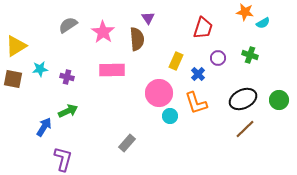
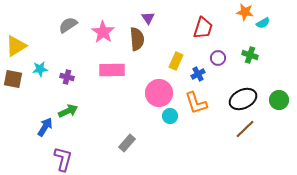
blue cross: rotated 16 degrees clockwise
blue arrow: moved 1 px right
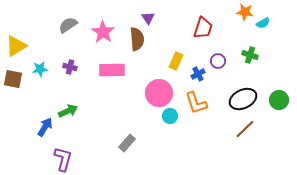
purple circle: moved 3 px down
purple cross: moved 3 px right, 10 px up
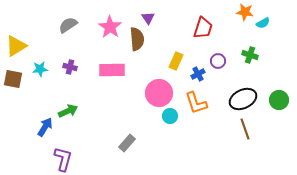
pink star: moved 7 px right, 5 px up
brown line: rotated 65 degrees counterclockwise
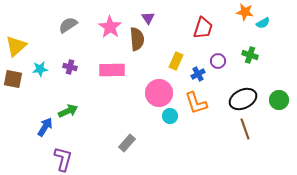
yellow triangle: rotated 10 degrees counterclockwise
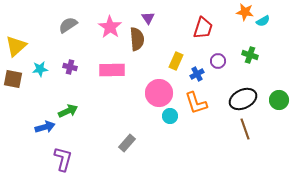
cyan semicircle: moved 2 px up
blue cross: moved 1 px left
blue arrow: rotated 42 degrees clockwise
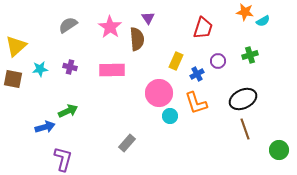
green cross: rotated 35 degrees counterclockwise
green circle: moved 50 px down
